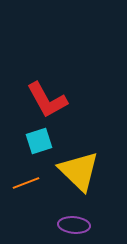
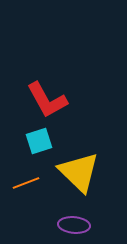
yellow triangle: moved 1 px down
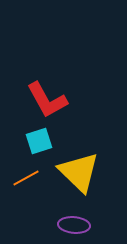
orange line: moved 5 px up; rotated 8 degrees counterclockwise
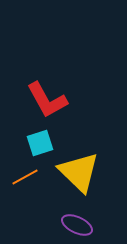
cyan square: moved 1 px right, 2 px down
orange line: moved 1 px left, 1 px up
purple ellipse: moved 3 px right; rotated 20 degrees clockwise
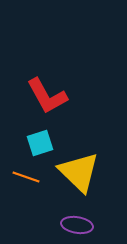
red L-shape: moved 4 px up
orange line: moved 1 px right; rotated 48 degrees clockwise
purple ellipse: rotated 16 degrees counterclockwise
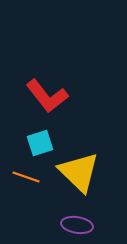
red L-shape: rotated 9 degrees counterclockwise
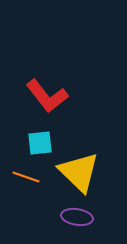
cyan square: rotated 12 degrees clockwise
purple ellipse: moved 8 px up
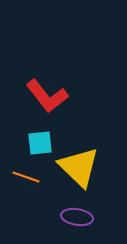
yellow triangle: moved 5 px up
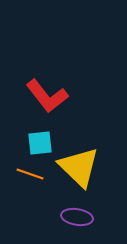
orange line: moved 4 px right, 3 px up
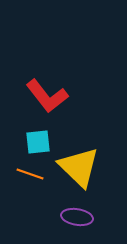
cyan square: moved 2 px left, 1 px up
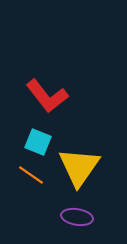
cyan square: rotated 28 degrees clockwise
yellow triangle: rotated 21 degrees clockwise
orange line: moved 1 px right, 1 px down; rotated 16 degrees clockwise
